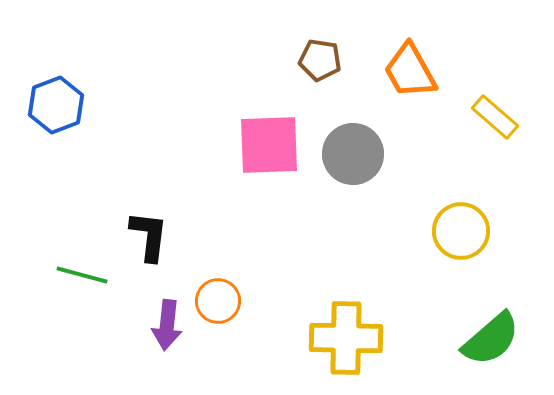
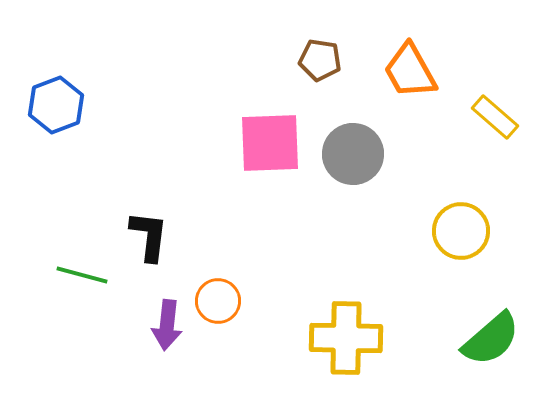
pink square: moved 1 px right, 2 px up
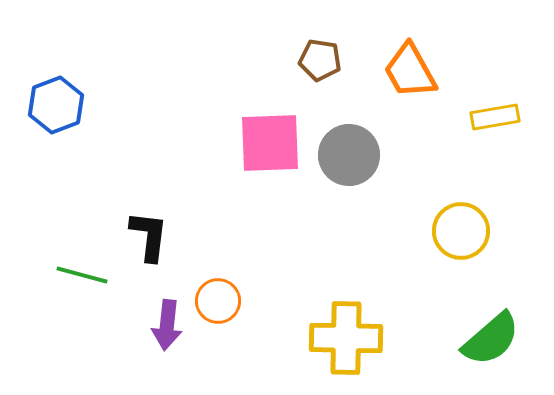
yellow rectangle: rotated 51 degrees counterclockwise
gray circle: moved 4 px left, 1 px down
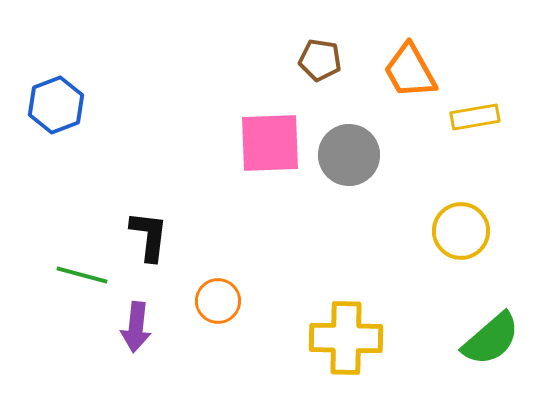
yellow rectangle: moved 20 px left
purple arrow: moved 31 px left, 2 px down
